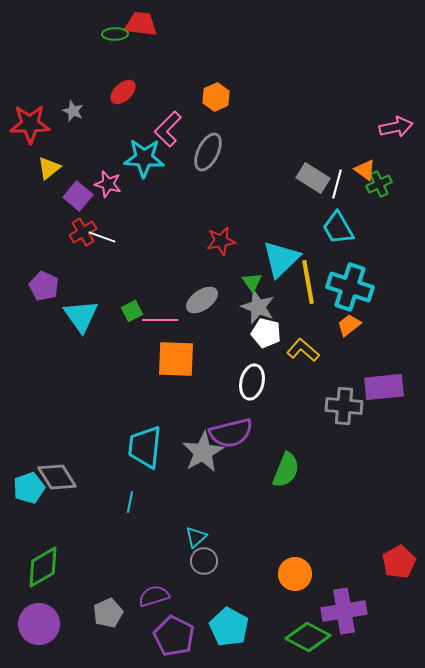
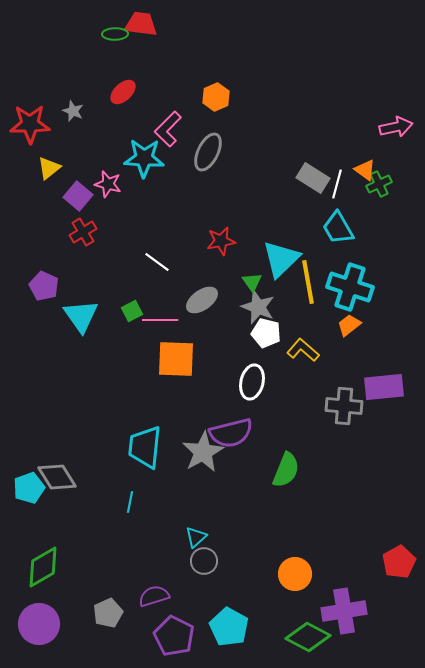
white line at (102, 237): moved 55 px right, 25 px down; rotated 16 degrees clockwise
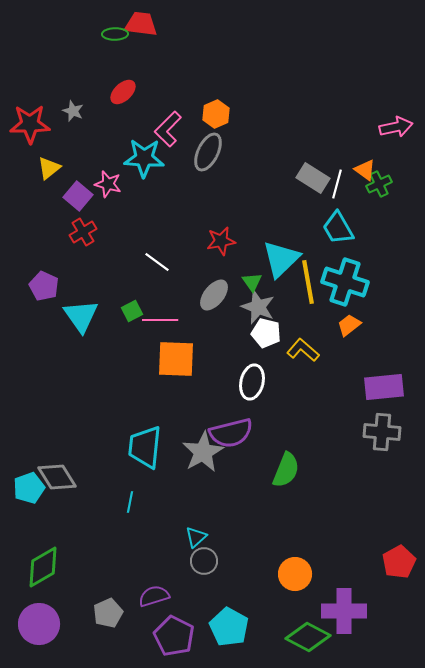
orange hexagon at (216, 97): moved 17 px down
cyan cross at (350, 287): moved 5 px left, 5 px up
gray ellipse at (202, 300): moved 12 px right, 5 px up; rotated 16 degrees counterclockwise
gray cross at (344, 406): moved 38 px right, 26 px down
purple cross at (344, 611): rotated 9 degrees clockwise
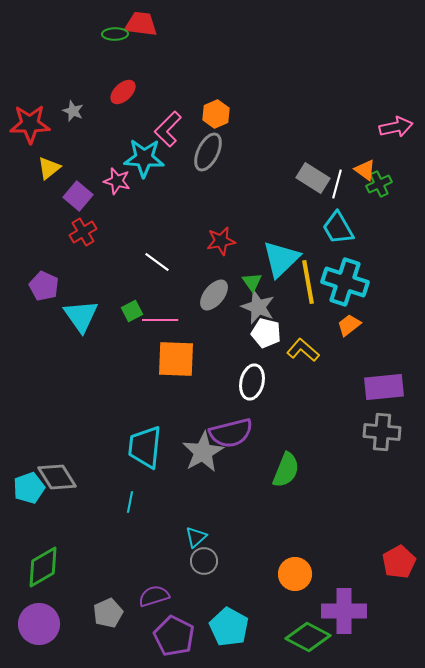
pink star at (108, 184): moved 9 px right, 3 px up
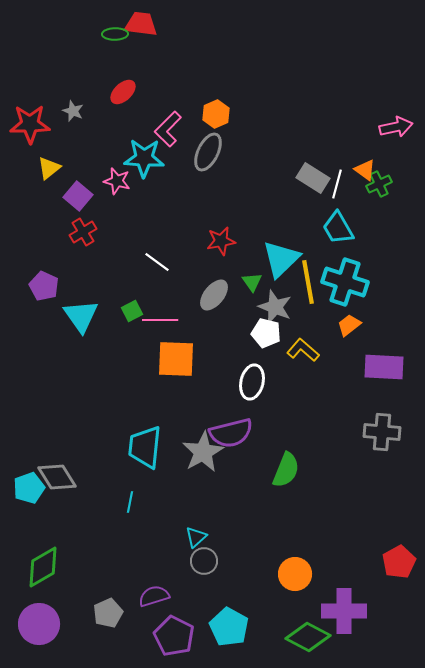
gray star at (258, 307): moved 17 px right
purple rectangle at (384, 387): moved 20 px up; rotated 9 degrees clockwise
